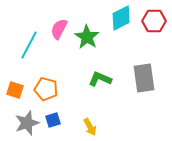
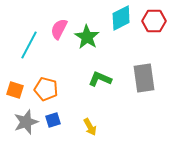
gray star: moved 1 px left, 1 px up
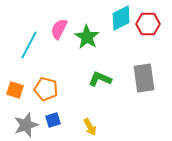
red hexagon: moved 6 px left, 3 px down
gray star: moved 3 px down
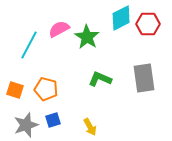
pink semicircle: rotated 35 degrees clockwise
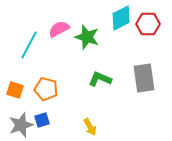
green star: rotated 15 degrees counterclockwise
blue square: moved 11 px left
gray star: moved 5 px left
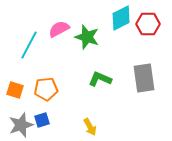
orange pentagon: rotated 20 degrees counterclockwise
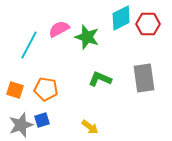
orange pentagon: rotated 15 degrees clockwise
yellow arrow: rotated 24 degrees counterclockwise
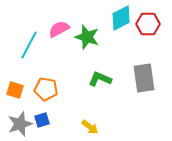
gray star: moved 1 px left, 1 px up
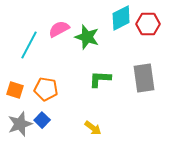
green L-shape: rotated 20 degrees counterclockwise
blue square: rotated 28 degrees counterclockwise
yellow arrow: moved 3 px right, 1 px down
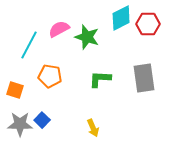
orange pentagon: moved 4 px right, 13 px up
gray star: rotated 20 degrees clockwise
yellow arrow: rotated 30 degrees clockwise
